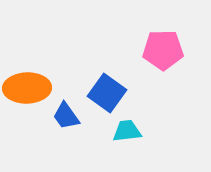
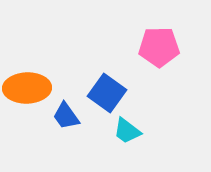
pink pentagon: moved 4 px left, 3 px up
cyan trapezoid: rotated 136 degrees counterclockwise
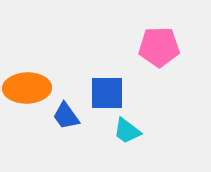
blue square: rotated 36 degrees counterclockwise
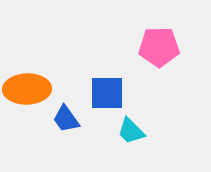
orange ellipse: moved 1 px down
blue trapezoid: moved 3 px down
cyan trapezoid: moved 4 px right; rotated 8 degrees clockwise
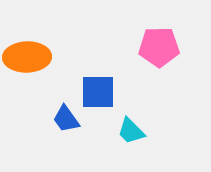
orange ellipse: moved 32 px up
blue square: moved 9 px left, 1 px up
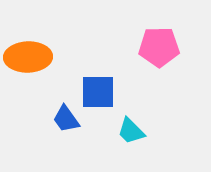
orange ellipse: moved 1 px right
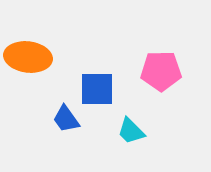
pink pentagon: moved 2 px right, 24 px down
orange ellipse: rotated 9 degrees clockwise
blue square: moved 1 px left, 3 px up
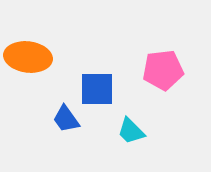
pink pentagon: moved 2 px right, 1 px up; rotated 6 degrees counterclockwise
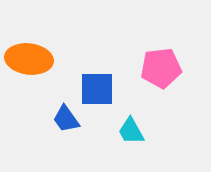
orange ellipse: moved 1 px right, 2 px down
pink pentagon: moved 2 px left, 2 px up
cyan trapezoid: rotated 16 degrees clockwise
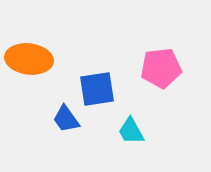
blue square: rotated 9 degrees counterclockwise
